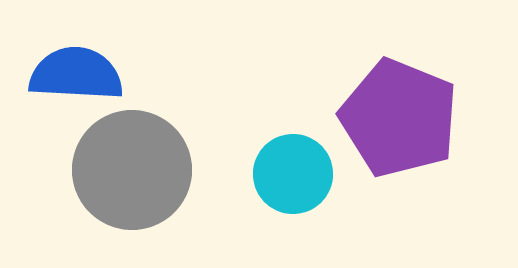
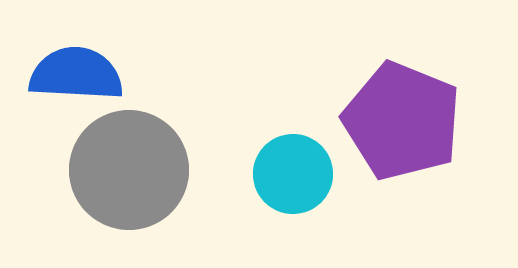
purple pentagon: moved 3 px right, 3 px down
gray circle: moved 3 px left
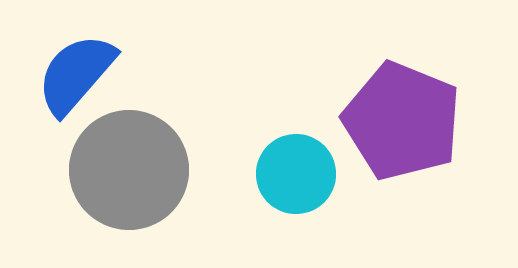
blue semicircle: rotated 52 degrees counterclockwise
cyan circle: moved 3 px right
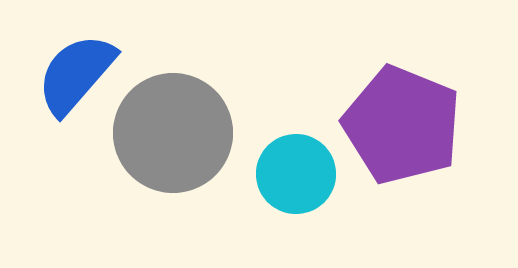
purple pentagon: moved 4 px down
gray circle: moved 44 px right, 37 px up
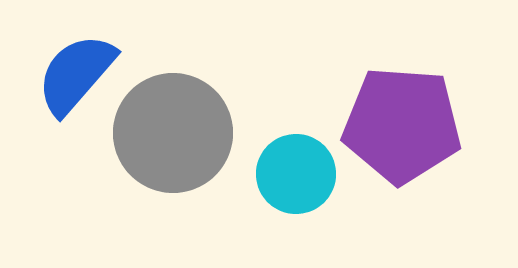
purple pentagon: rotated 18 degrees counterclockwise
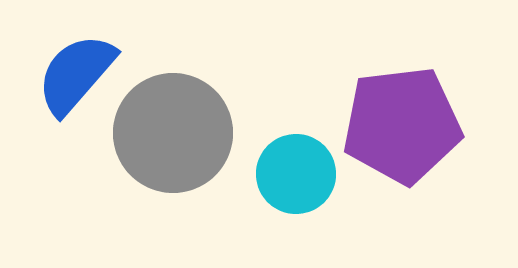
purple pentagon: rotated 11 degrees counterclockwise
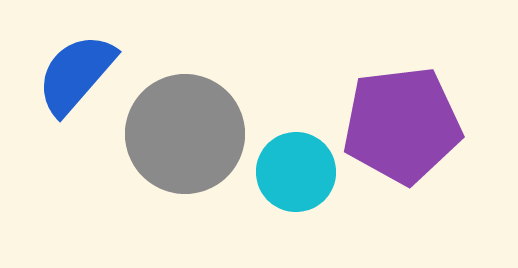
gray circle: moved 12 px right, 1 px down
cyan circle: moved 2 px up
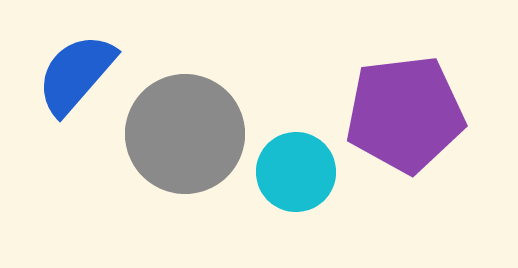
purple pentagon: moved 3 px right, 11 px up
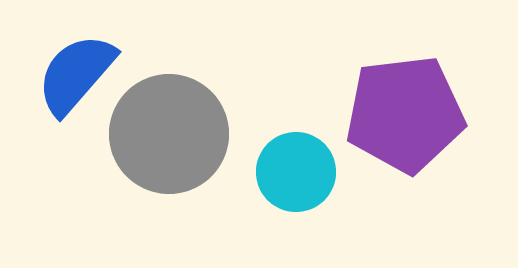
gray circle: moved 16 px left
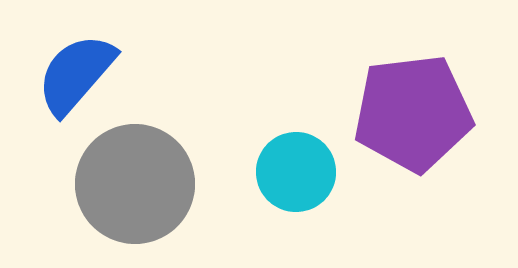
purple pentagon: moved 8 px right, 1 px up
gray circle: moved 34 px left, 50 px down
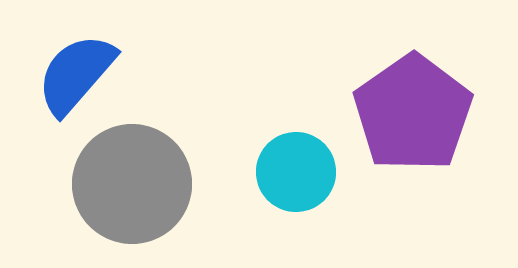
purple pentagon: rotated 28 degrees counterclockwise
gray circle: moved 3 px left
